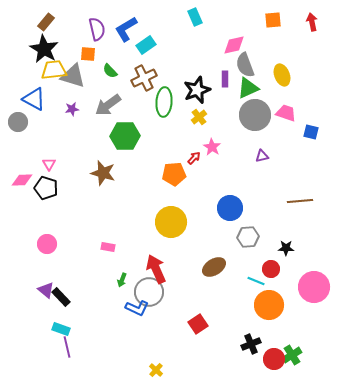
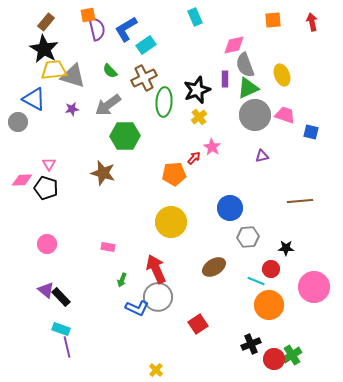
orange square at (88, 54): moved 39 px up; rotated 14 degrees counterclockwise
pink trapezoid at (286, 113): moved 1 px left, 2 px down
gray circle at (149, 292): moved 9 px right, 5 px down
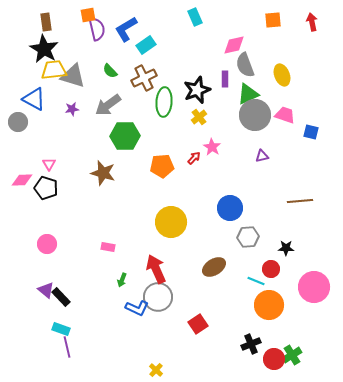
brown rectangle at (46, 22): rotated 48 degrees counterclockwise
green triangle at (248, 88): moved 6 px down
orange pentagon at (174, 174): moved 12 px left, 8 px up
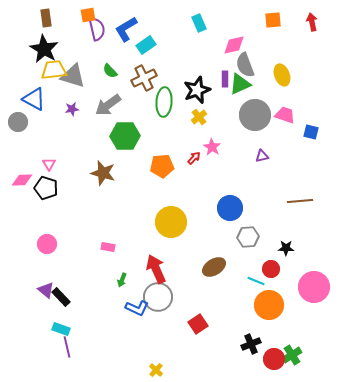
cyan rectangle at (195, 17): moved 4 px right, 6 px down
brown rectangle at (46, 22): moved 4 px up
green triangle at (248, 94): moved 8 px left, 10 px up
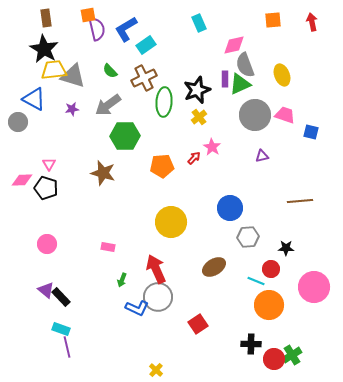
black cross at (251, 344): rotated 24 degrees clockwise
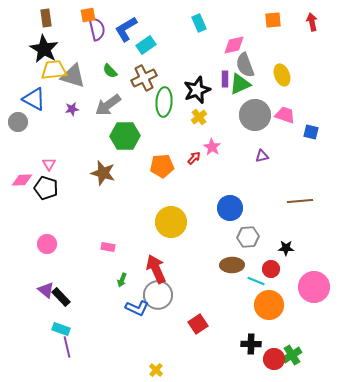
brown ellipse at (214, 267): moved 18 px right, 2 px up; rotated 30 degrees clockwise
gray circle at (158, 297): moved 2 px up
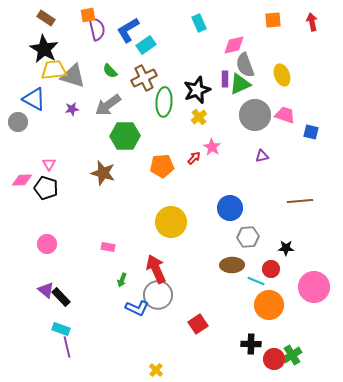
brown rectangle at (46, 18): rotated 48 degrees counterclockwise
blue L-shape at (126, 29): moved 2 px right, 1 px down
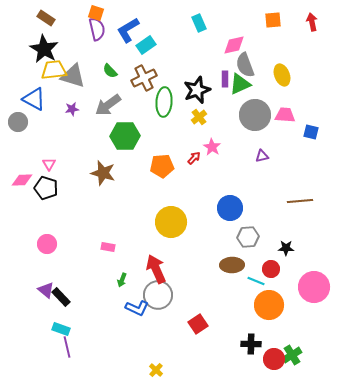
orange square at (88, 15): moved 8 px right, 2 px up; rotated 28 degrees clockwise
pink trapezoid at (285, 115): rotated 15 degrees counterclockwise
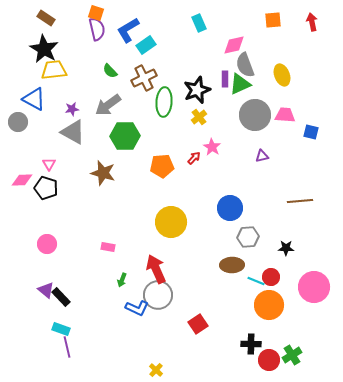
gray triangle at (73, 76): moved 56 px down; rotated 12 degrees clockwise
red circle at (271, 269): moved 8 px down
red circle at (274, 359): moved 5 px left, 1 px down
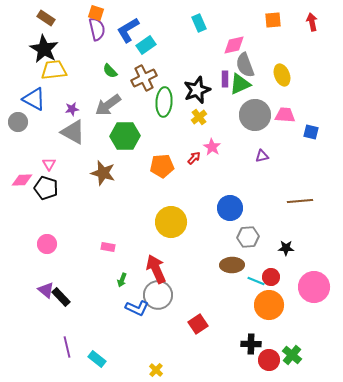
cyan rectangle at (61, 329): moved 36 px right, 30 px down; rotated 18 degrees clockwise
green cross at (292, 355): rotated 18 degrees counterclockwise
